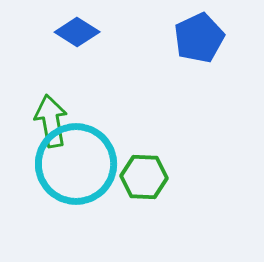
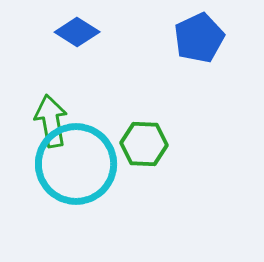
green hexagon: moved 33 px up
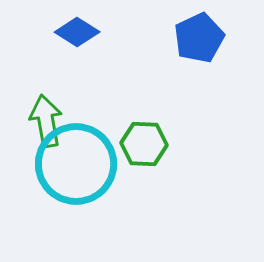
green arrow: moved 5 px left
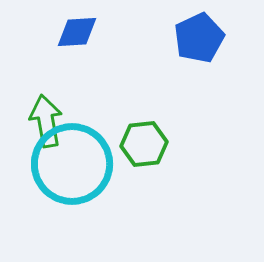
blue diamond: rotated 36 degrees counterclockwise
green hexagon: rotated 9 degrees counterclockwise
cyan circle: moved 4 px left
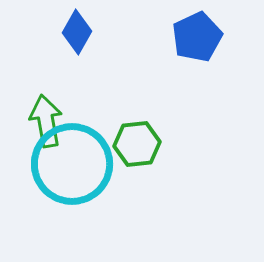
blue diamond: rotated 57 degrees counterclockwise
blue pentagon: moved 2 px left, 1 px up
green hexagon: moved 7 px left
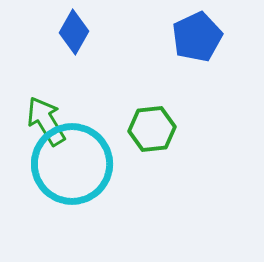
blue diamond: moved 3 px left
green arrow: rotated 21 degrees counterclockwise
green hexagon: moved 15 px right, 15 px up
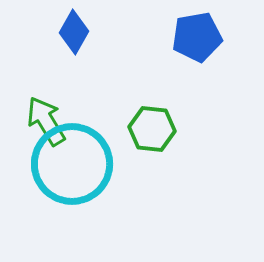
blue pentagon: rotated 15 degrees clockwise
green hexagon: rotated 12 degrees clockwise
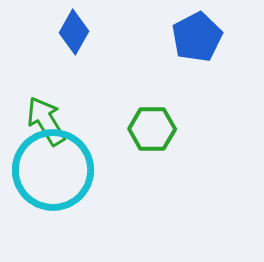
blue pentagon: rotated 18 degrees counterclockwise
green hexagon: rotated 6 degrees counterclockwise
cyan circle: moved 19 px left, 6 px down
